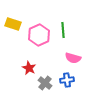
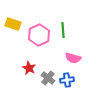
gray cross: moved 3 px right, 5 px up
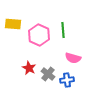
yellow rectangle: rotated 14 degrees counterclockwise
pink hexagon: rotated 10 degrees counterclockwise
gray cross: moved 4 px up
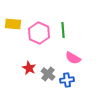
pink hexagon: moved 2 px up
pink semicircle: rotated 14 degrees clockwise
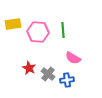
yellow rectangle: rotated 14 degrees counterclockwise
pink hexagon: moved 1 px left, 1 px up; rotated 20 degrees counterclockwise
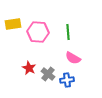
green line: moved 5 px right, 2 px down
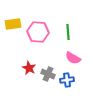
gray cross: rotated 16 degrees counterclockwise
